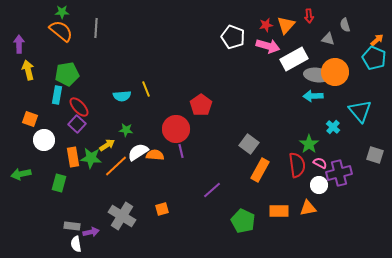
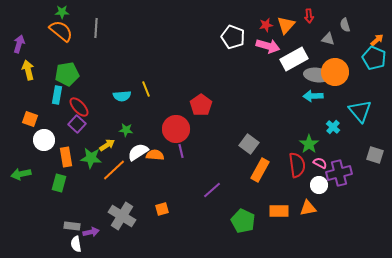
purple arrow at (19, 44): rotated 18 degrees clockwise
orange rectangle at (73, 157): moved 7 px left
orange line at (116, 166): moved 2 px left, 4 px down
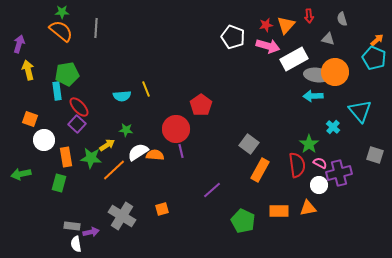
gray semicircle at (345, 25): moved 3 px left, 6 px up
cyan rectangle at (57, 95): moved 4 px up; rotated 18 degrees counterclockwise
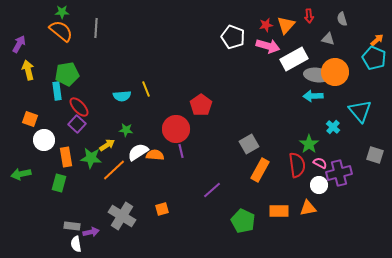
purple arrow at (19, 44): rotated 12 degrees clockwise
gray square at (249, 144): rotated 24 degrees clockwise
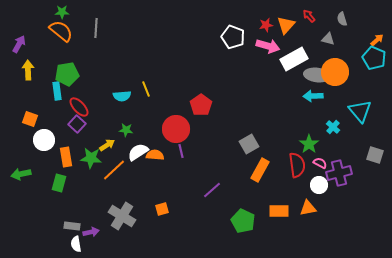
red arrow at (309, 16): rotated 144 degrees clockwise
yellow arrow at (28, 70): rotated 12 degrees clockwise
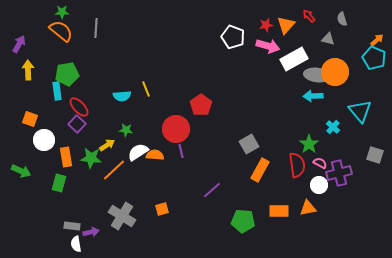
green arrow at (21, 174): moved 3 px up; rotated 144 degrees counterclockwise
green pentagon at (243, 221): rotated 20 degrees counterclockwise
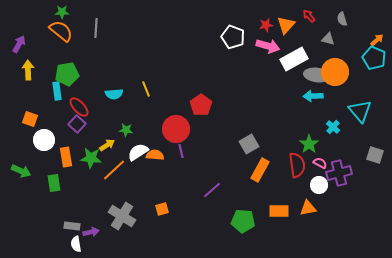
cyan semicircle at (122, 96): moved 8 px left, 2 px up
green rectangle at (59, 183): moved 5 px left; rotated 24 degrees counterclockwise
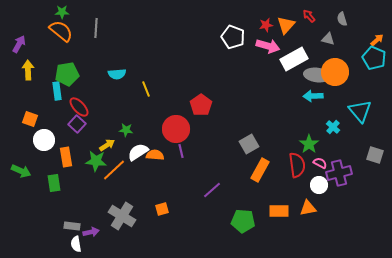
cyan semicircle at (114, 94): moved 3 px right, 20 px up
green star at (91, 158): moved 5 px right, 3 px down
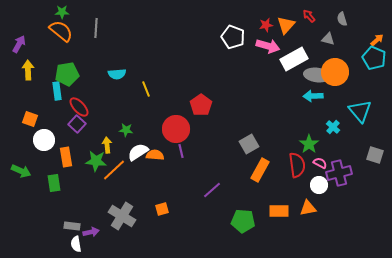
yellow arrow at (107, 145): rotated 63 degrees counterclockwise
